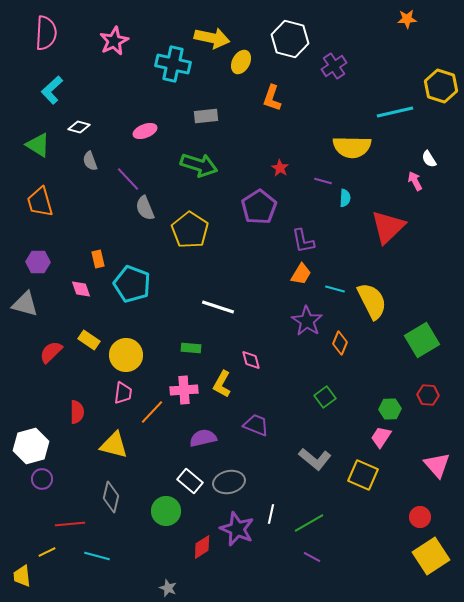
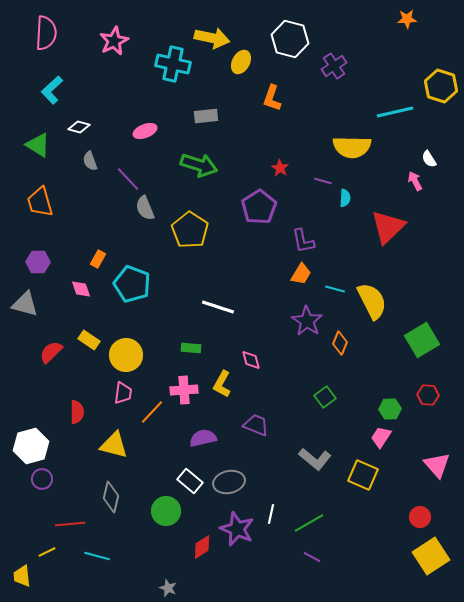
orange rectangle at (98, 259): rotated 42 degrees clockwise
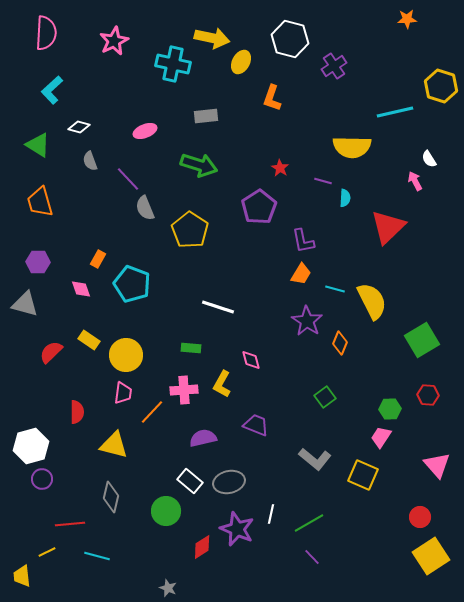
purple line at (312, 557): rotated 18 degrees clockwise
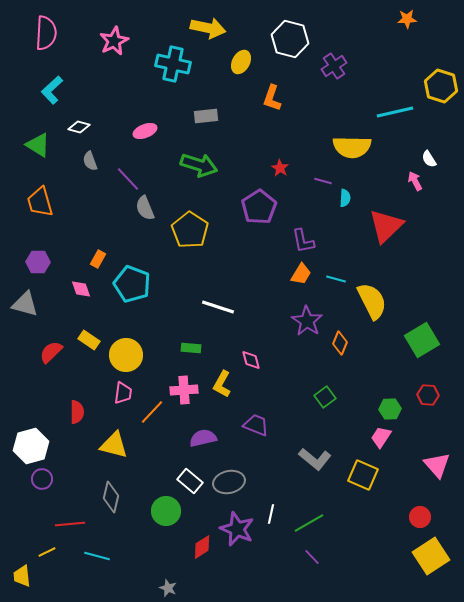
yellow arrow at (212, 38): moved 4 px left, 10 px up
red triangle at (388, 227): moved 2 px left, 1 px up
cyan line at (335, 289): moved 1 px right, 10 px up
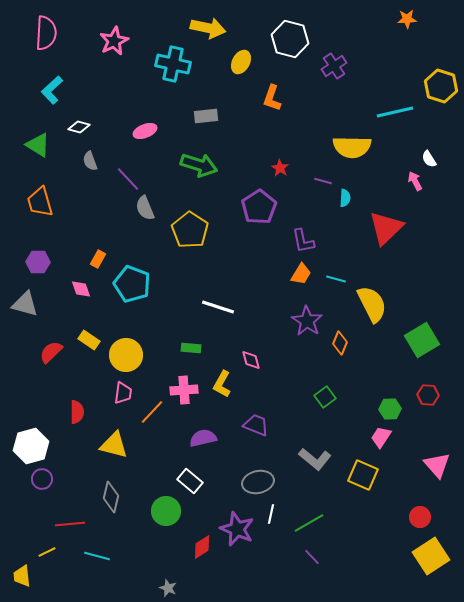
red triangle at (386, 226): moved 2 px down
yellow semicircle at (372, 301): moved 3 px down
gray ellipse at (229, 482): moved 29 px right
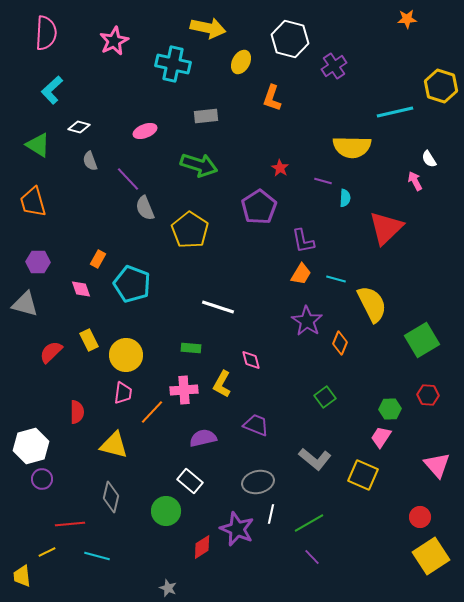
orange trapezoid at (40, 202): moved 7 px left
yellow rectangle at (89, 340): rotated 30 degrees clockwise
